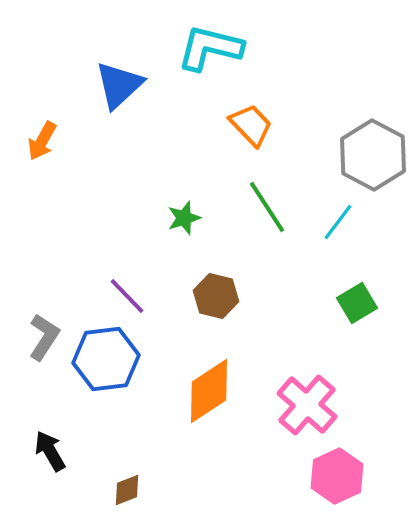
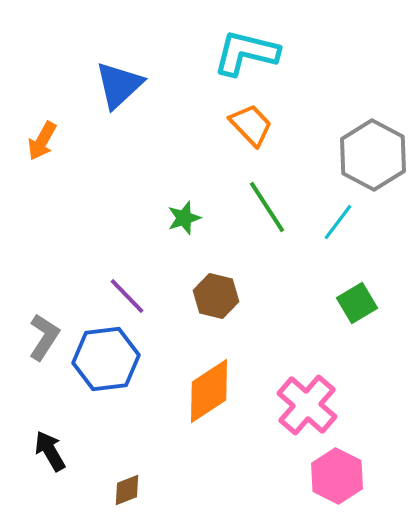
cyan L-shape: moved 36 px right, 5 px down
pink hexagon: rotated 8 degrees counterclockwise
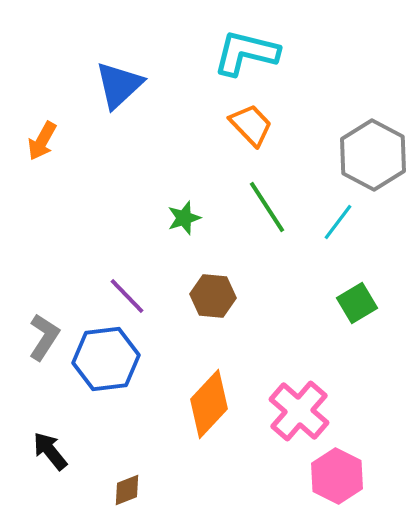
brown hexagon: moved 3 px left; rotated 9 degrees counterclockwise
orange diamond: moved 13 px down; rotated 14 degrees counterclockwise
pink cross: moved 8 px left, 6 px down
black arrow: rotated 9 degrees counterclockwise
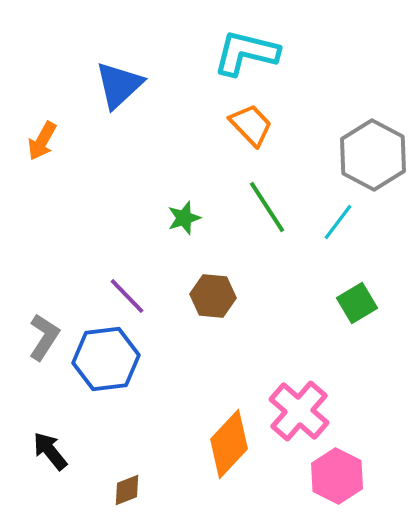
orange diamond: moved 20 px right, 40 px down
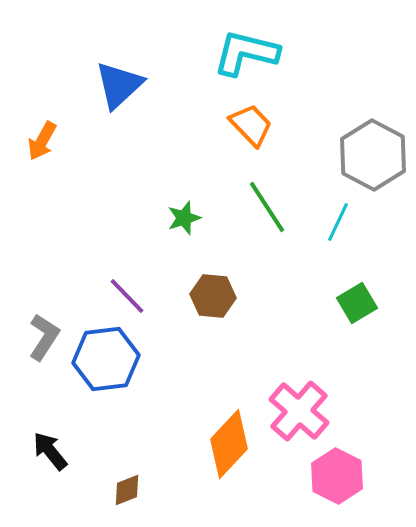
cyan line: rotated 12 degrees counterclockwise
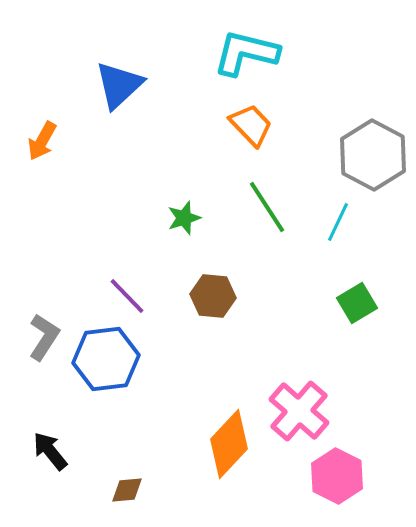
brown diamond: rotated 16 degrees clockwise
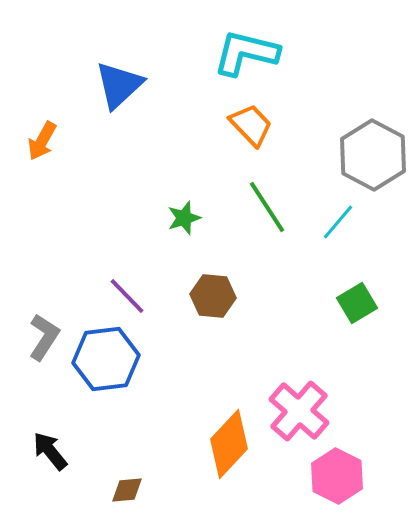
cyan line: rotated 15 degrees clockwise
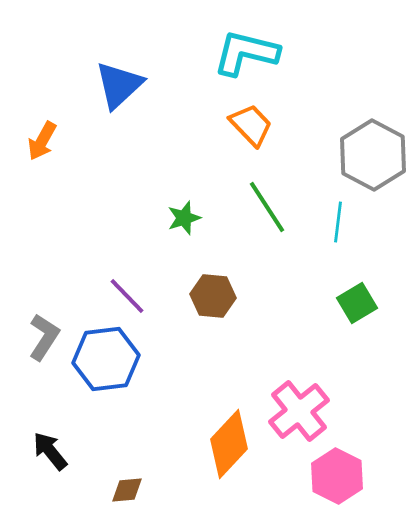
cyan line: rotated 33 degrees counterclockwise
pink cross: rotated 10 degrees clockwise
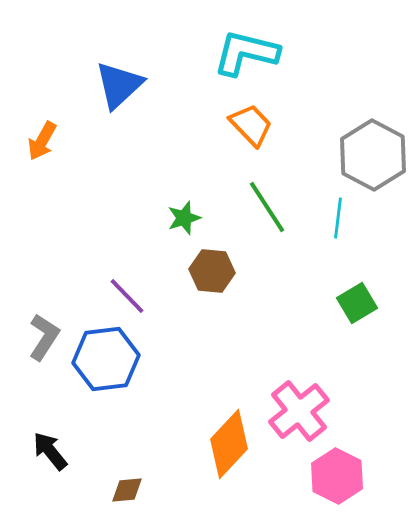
cyan line: moved 4 px up
brown hexagon: moved 1 px left, 25 px up
